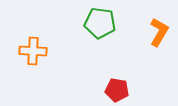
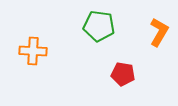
green pentagon: moved 1 px left, 3 px down
red pentagon: moved 6 px right, 16 px up
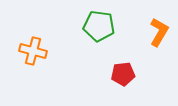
orange cross: rotated 12 degrees clockwise
red pentagon: rotated 15 degrees counterclockwise
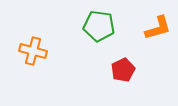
orange L-shape: moved 1 px left, 4 px up; rotated 44 degrees clockwise
red pentagon: moved 4 px up; rotated 20 degrees counterclockwise
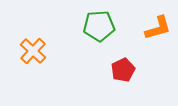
green pentagon: rotated 12 degrees counterclockwise
orange cross: rotated 28 degrees clockwise
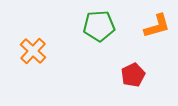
orange L-shape: moved 1 px left, 2 px up
red pentagon: moved 10 px right, 5 px down
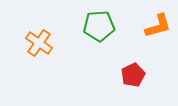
orange L-shape: moved 1 px right
orange cross: moved 6 px right, 8 px up; rotated 8 degrees counterclockwise
